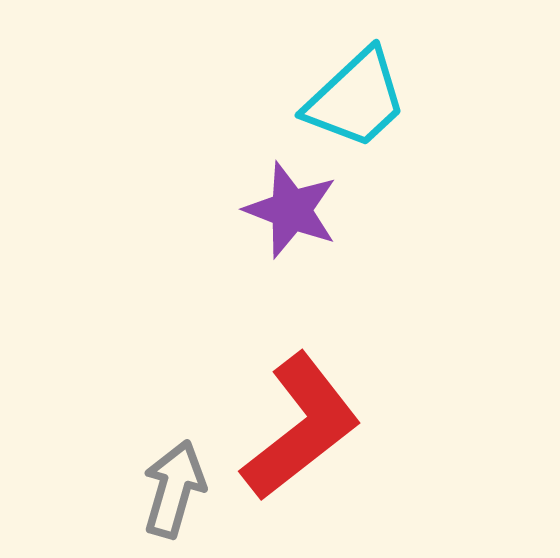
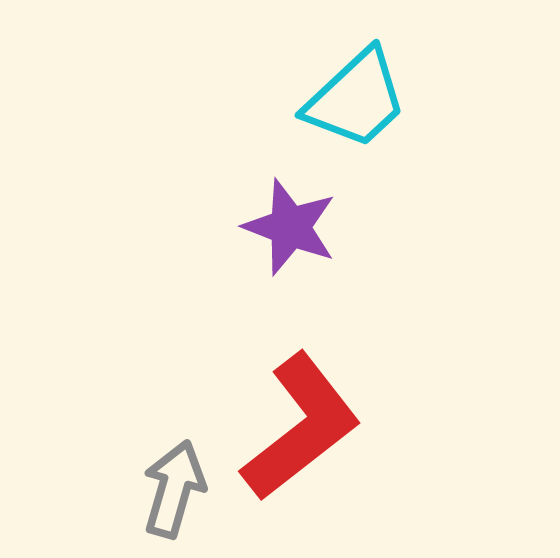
purple star: moved 1 px left, 17 px down
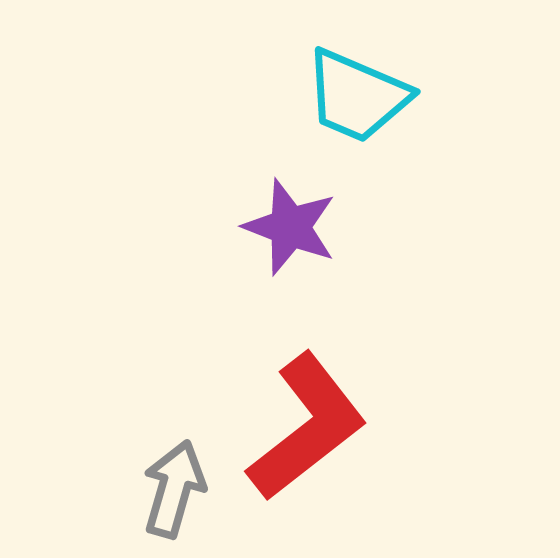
cyan trapezoid: moved 1 px right, 3 px up; rotated 66 degrees clockwise
red L-shape: moved 6 px right
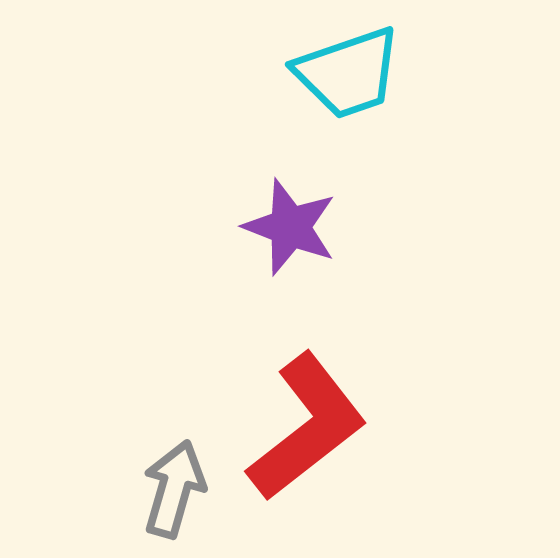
cyan trapezoid: moved 9 px left, 23 px up; rotated 42 degrees counterclockwise
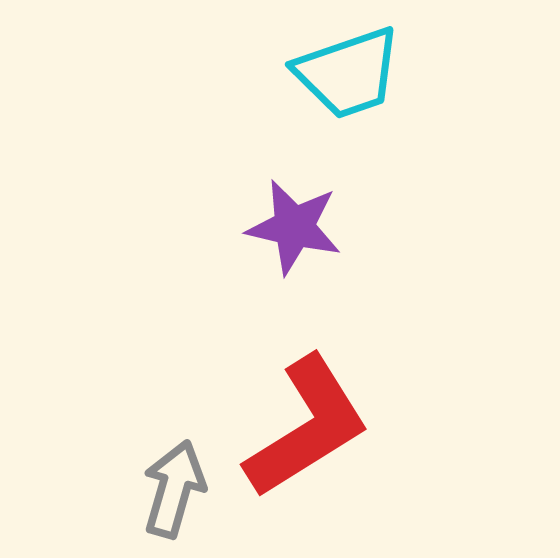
purple star: moved 4 px right; rotated 8 degrees counterclockwise
red L-shape: rotated 6 degrees clockwise
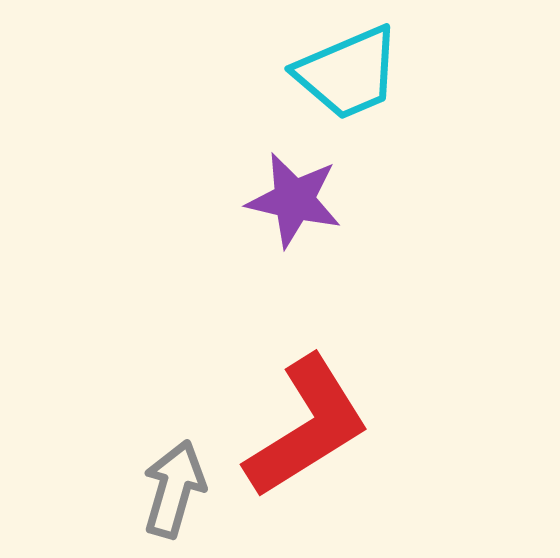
cyan trapezoid: rotated 4 degrees counterclockwise
purple star: moved 27 px up
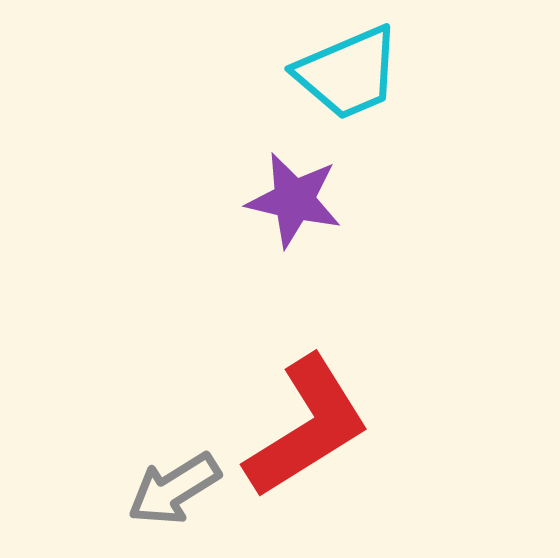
gray arrow: rotated 138 degrees counterclockwise
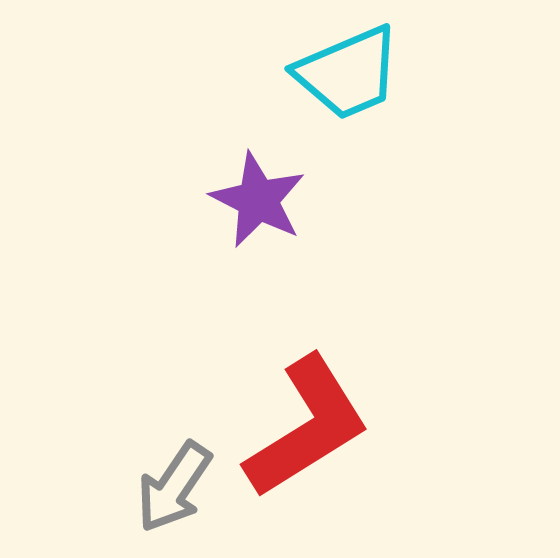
purple star: moved 36 px left; rotated 14 degrees clockwise
gray arrow: moved 2 px up; rotated 24 degrees counterclockwise
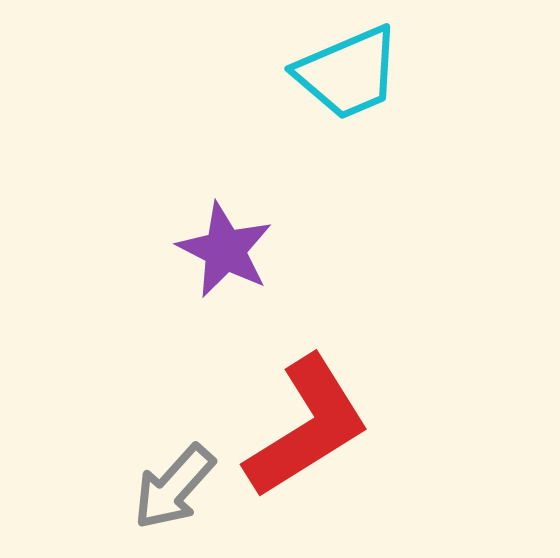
purple star: moved 33 px left, 50 px down
gray arrow: rotated 8 degrees clockwise
